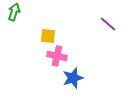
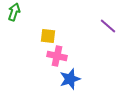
purple line: moved 2 px down
blue star: moved 3 px left, 1 px down
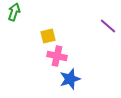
yellow square: rotated 21 degrees counterclockwise
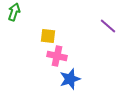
yellow square: rotated 21 degrees clockwise
